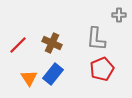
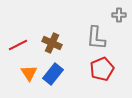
gray L-shape: moved 1 px up
red line: rotated 18 degrees clockwise
orange triangle: moved 5 px up
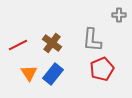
gray L-shape: moved 4 px left, 2 px down
brown cross: rotated 12 degrees clockwise
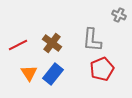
gray cross: rotated 24 degrees clockwise
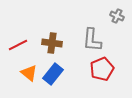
gray cross: moved 2 px left, 1 px down
brown cross: rotated 30 degrees counterclockwise
orange triangle: rotated 18 degrees counterclockwise
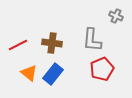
gray cross: moved 1 px left
